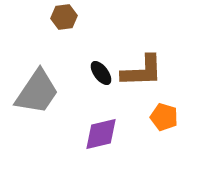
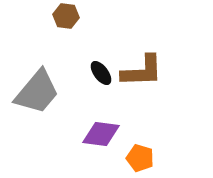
brown hexagon: moved 2 px right, 1 px up; rotated 15 degrees clockwise
gray trapezoid: rotated 6 degrees clockwise
orange pentagon: moved 24 px left, 41 px down
purple diamond: rotated 21 degrees clockwise
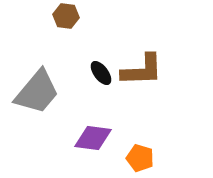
brown L-shape: moved 1 px up
purple diamond: moved 8 px left, 4 px down
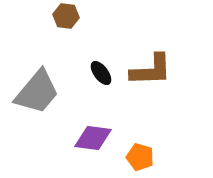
brown L-shape: moved 9 px right
orange pentagon: moved 1 px up
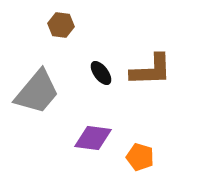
brown hexagon: moved 5 px left, 9 px down
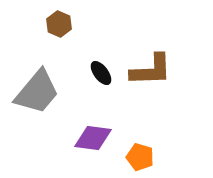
brown hexagon: moved 2 px left, 1 px up; rotated 15 degrees clockwise
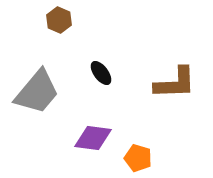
brown hexagon: moved 4 px up
brown L-shape: moved 24 px right, 13 px down
orange pentagon: moved 2 px left, 1 px down
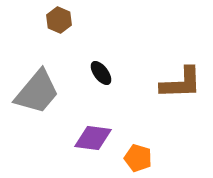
brown L-shape: moved 6 px right
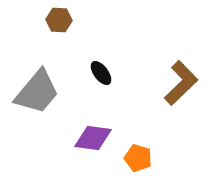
brown hexagon: rotated 20 degrees counterclockwise
brown L-shape: rotated 42 degrees counterclockwise
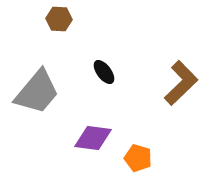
brown hexagon: moved 1 px up
black ellipse: moved 3 px right, 1 px up
